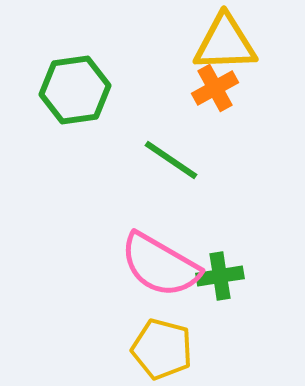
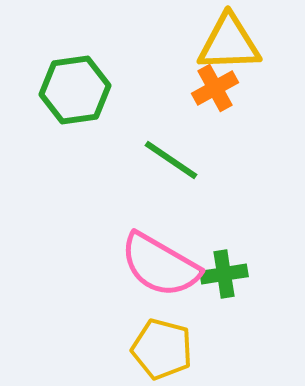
yellow triangle: moved 4 px right
green cross: moved 4 px right, 2 px up
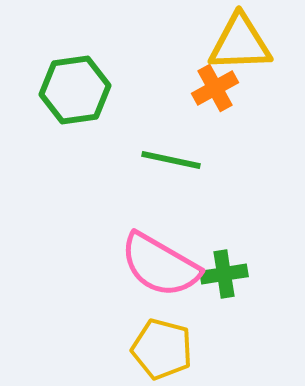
yellow triangle: moved 11 px right
green line: rotated 22 degrees counterclockwise
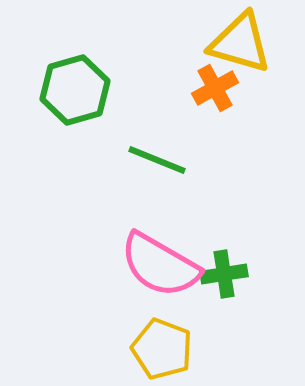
yellow triangle: rotated 18 degrees clockwise
green hexagon: rotated 8 degrees counterclockwise
green line: moved 14 px left; rotated 10 degrees clockwise
yellow pentagon: rotated 6 degrees clockwise
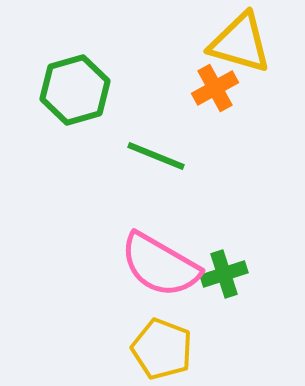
green line: moved 1 px left, 4 px up
green cross: rotated 9 degrees counterclockwise
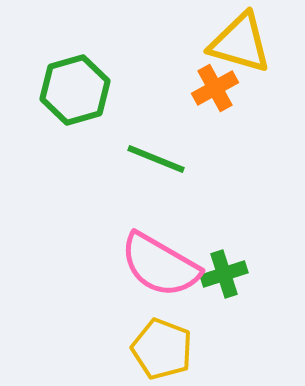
green line: moved 3 px down
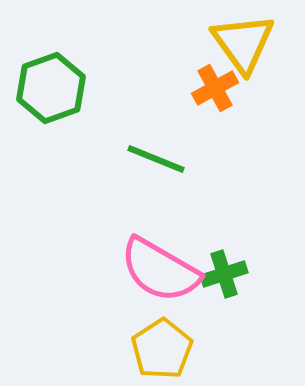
yellow triangle: moved 3 px right; rotated 38 degrees clockwise
green hexagon: moved 24 px left, 2 px up; rotated 4 degrees counterclockwise
pink semicircle: moved 5 px down
yellow pentagon: rotated 18 degrees clockwise
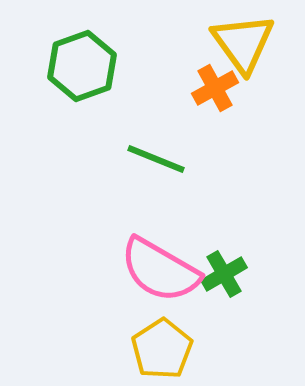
green hexagon: moved 31 px right, 22 px up
green cross: rotated 12 degrees counterclockwise
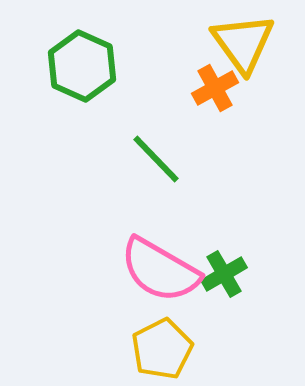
green hexagon: rotated 16 degrees counterclockwise
green line: rotated 24 degrees clockwise
yellow pentagon: rotated 6 degrees clockwise
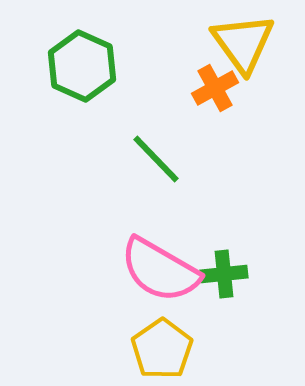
green cross: rotated 24 degrees clockwise
yellow pentagon: rotated 8 degrees counterclockwise
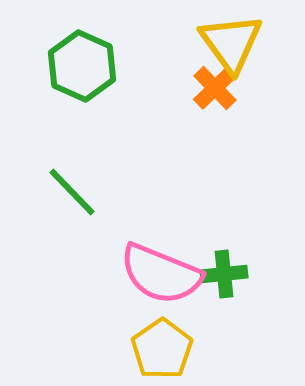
yellow triangle: moved 12 px left
orange cross: rotated 15 degrees counterclockwise
green line: moved 84 px left, 33 px down
pink semicircle: moved 1 px right, 4 px down; rotated 8 degrees counterclockwise
